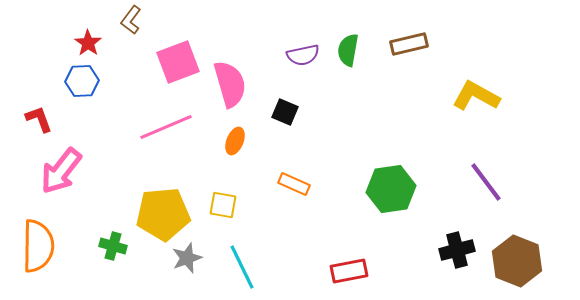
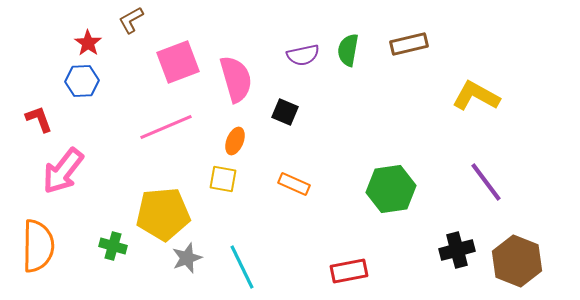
brown L-shape: rotated 24 degrees clockwise
pink semicircle: moved 6 px right, 5 px up
pink arrow: moved 2 px right
yellow square: moved 26 px up
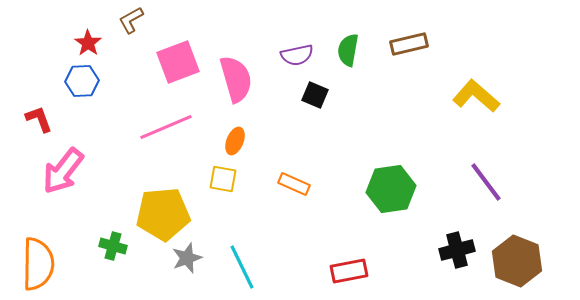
purple semicircle: moved 6 px left
yellow L-shape: rotated 12 degrees clockwise
black square: moved 30 px right, 17 px up
orange semicircle: moved 18 px down
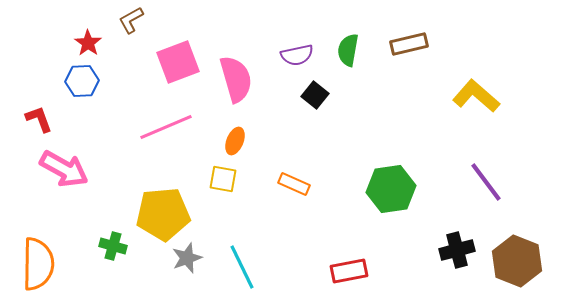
black square: rotated 16 degrees clockwise
pink arrow: moved 1 px right, 2 px up; rotated 99 degrees counterclockwise
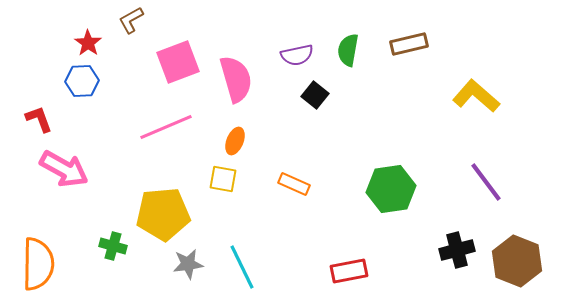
gray star: moved 1 px right, 6 px down; rotated 12 degrees clockwise
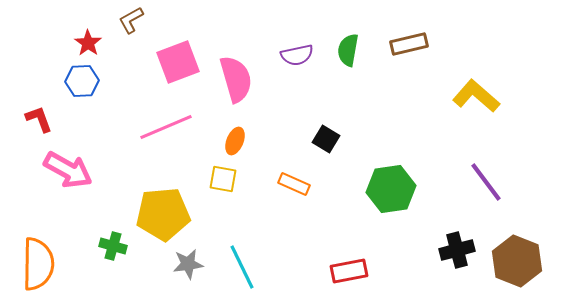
black square: moved 11 px right, 44 px down; rotated 8 degrees counterclockwise
pink arrow: moved 4 px right, 1 px down
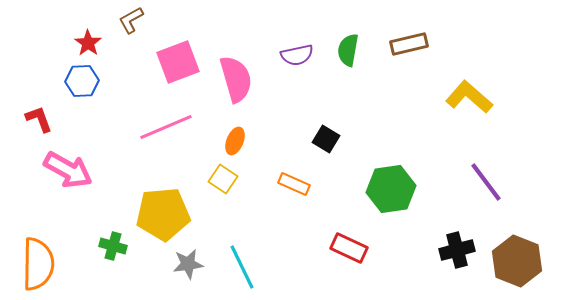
yellow L-shape: moved 7 px left, 1 px down
yellow square: rotated 24 degrees clockwise
red rectangle: moved 23 px up; rotated 36 degrees clockwise
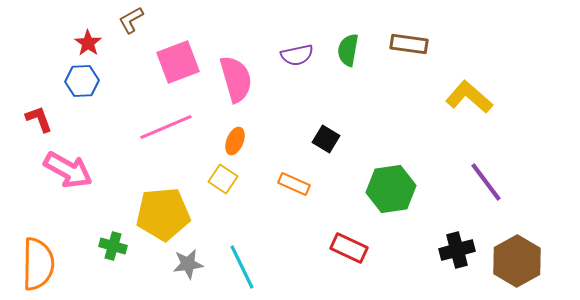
brown rectangle: rotated 21 degrees clockwise
brown hexagon: rotated 9 degrees clockwise
